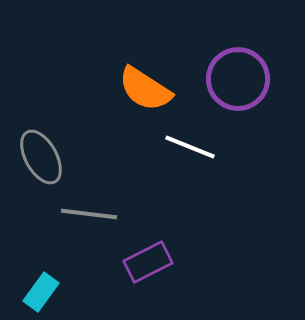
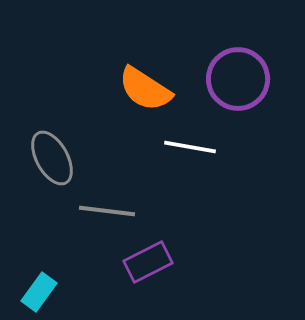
white line: rotated 12 degrees counterclockwise
gray ellipse: moved 11 px right, 1 px down
gray line: moved 18 px right, 3 px up
cyan rectangle: moved 2 px left
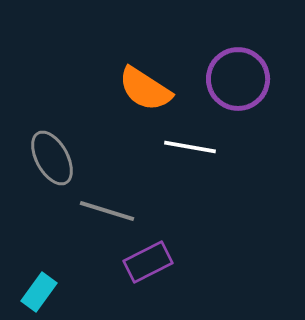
gray line: rotated 10 degrees clockwise
